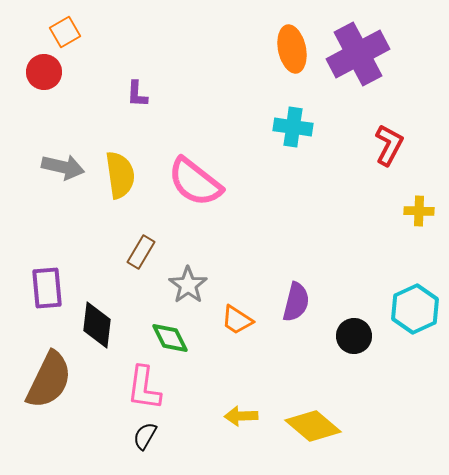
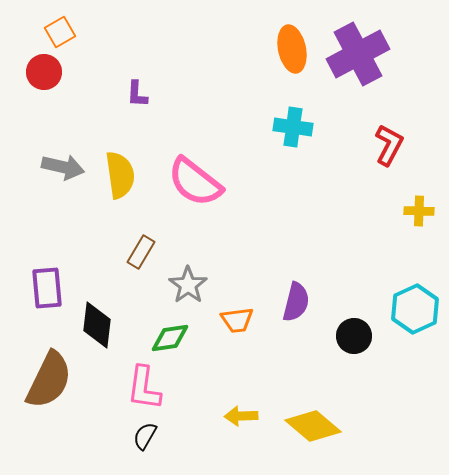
orange square: moved 5 px left
orange trapezoid: rotated 40 degrees counterclockwise
green diamond: rotated 72 degrees counterclockwise
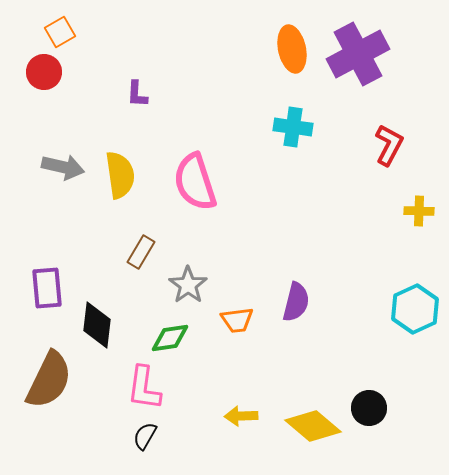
pink semicircle: rotated 34 degrees clockwise
black circle: moved 15 px right, 72 px down
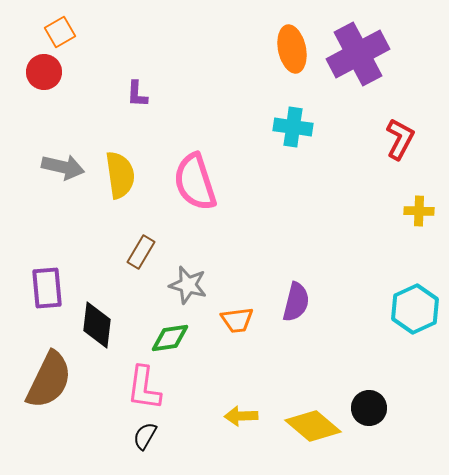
red L-shape: moved 11 px right, 6 px up
gray star: rotated 21 degrees counterclockwise
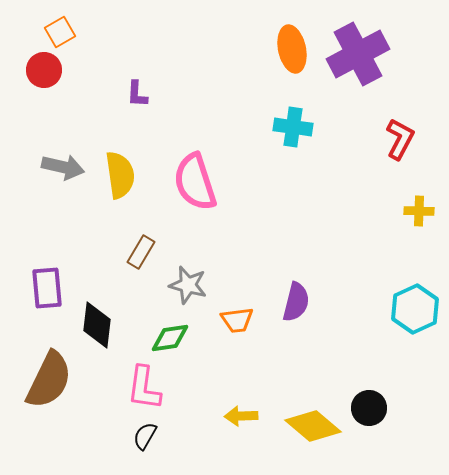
red circle: moved 2 px up
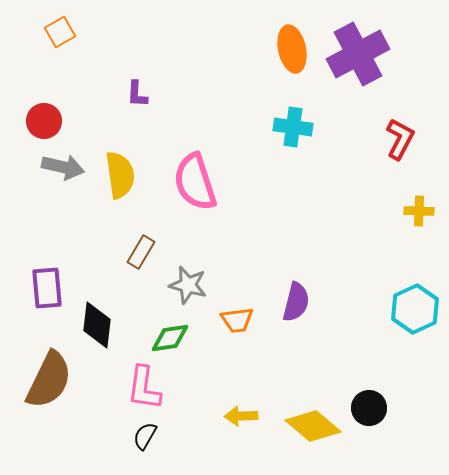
red circle: moved 51 px down
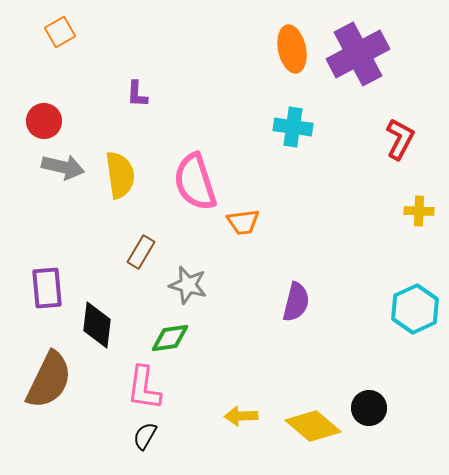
orange trapezoid: moved 6 px right, 98 px up
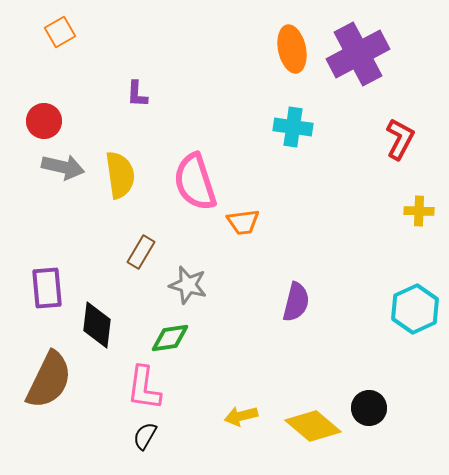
yellow arrow: rotated 12 degrees counterclockwise
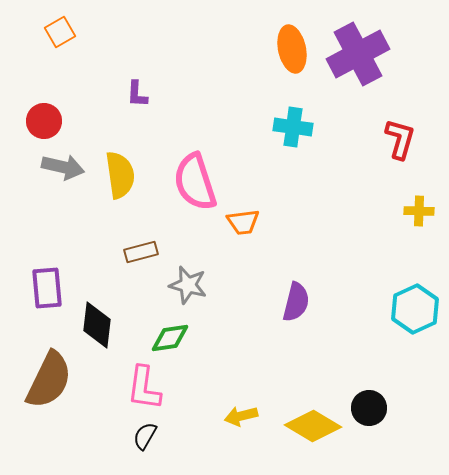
red L-shape: rotated 12 degrees counterclockwise
brown rectangle: rotated 44 degrees clockwise
yellow diamond: rotated 10 degrees counterclockwise
